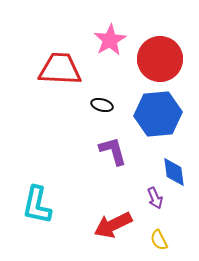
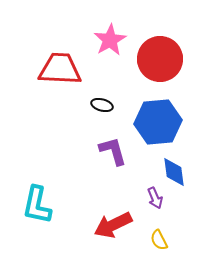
blue hexagon: moved 8 px down
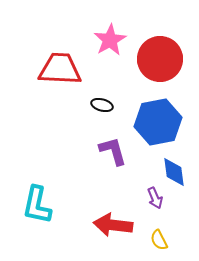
blue hexagon: rotated 6 degrees counterclockwise
red arrow: rotated 33 degrees clockwise
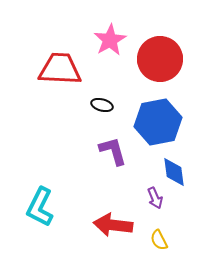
cyan L-shape: moved 3 px right, 2 px down; rotated 15 degrees clockwise
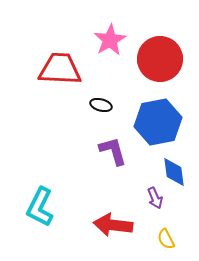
black ellipse: moved 1 px left
yellow semicircle: moved 7 px right, 1 px up
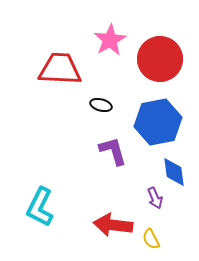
yellow semicircle: moved 15 px left
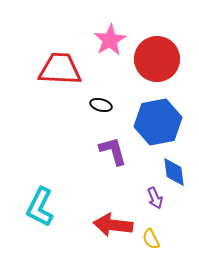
red circle: moved 3 px left
